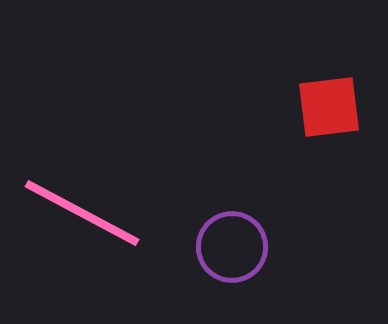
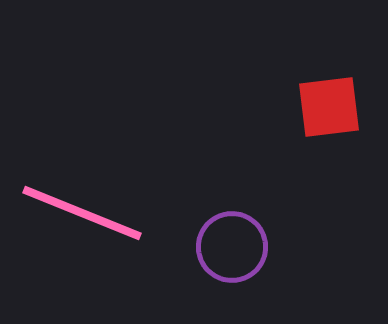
pink line: rotated 6 degrees counterclockwise
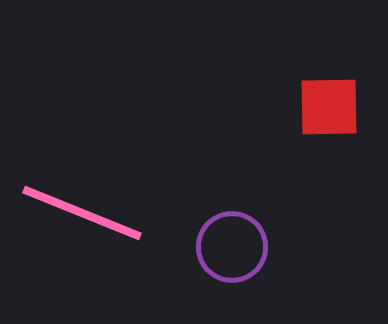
red square: rotated 6 degrees clockwise
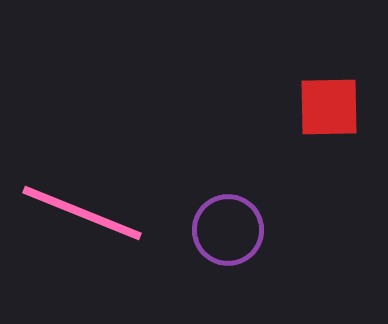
purple circle: moved 4 px left, 17 px up
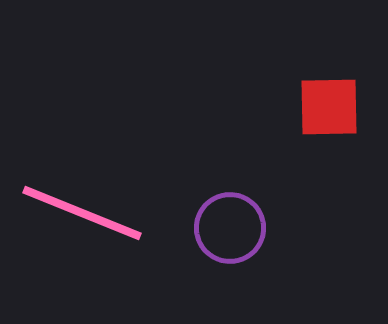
purple circle: moved 2 px right, 2 px up
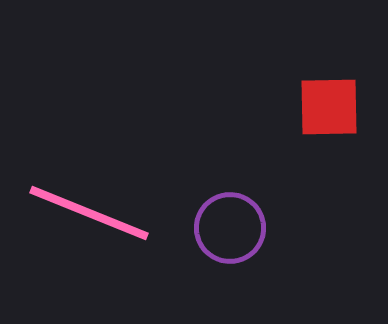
pink line: moved 7 px right
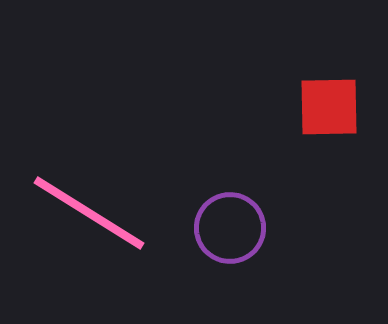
pink line: rotated 10 degrees clockwise
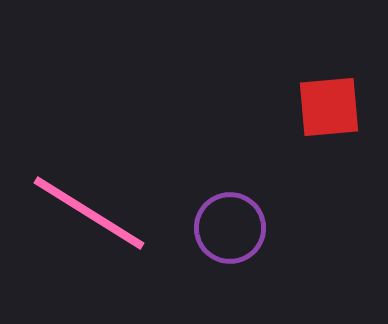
red square: rotated 4 degrees counterclockwise
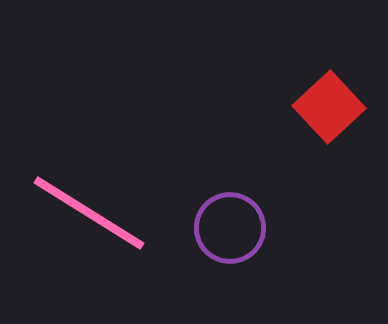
red square: rotated 38 degrees counterclockwise
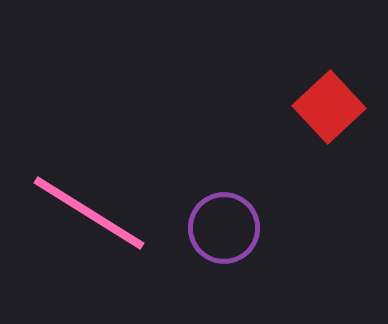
purple circle: moved 6 px left
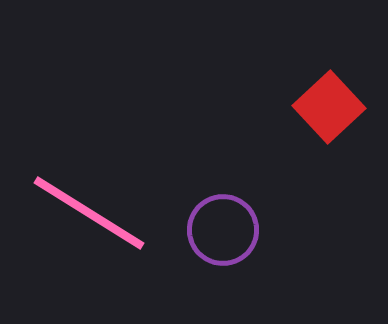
purple circle: moved 1 px left, 2 px down
